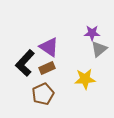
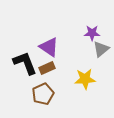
gray triangle: moved 2 px right
black L-shape: rotated 116 degrees clockwise
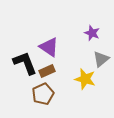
purple star: rotated 21 degrees clockwise
gray triangle: moved 10 px down
brown rectangle: moved 3 px down
yellow star: rotated 20 degrees clockwise
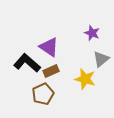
black L-shape: moved 2 px right; rotated 28 degrees counterclockwise
brown rectangle: moved 4 px right
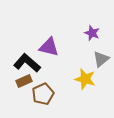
purple triangle: rotated 20 degrees counterclockwise
brown rectangle: moved 27 px left, 10 px down
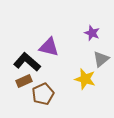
black L-shape: moved 1 px up
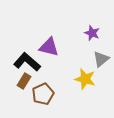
brown rectangle: rotated 35 degrees counterclockwise
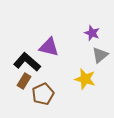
gray triangle: moved 1 px left, 4 px up
